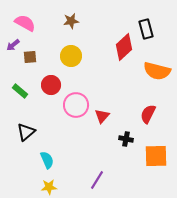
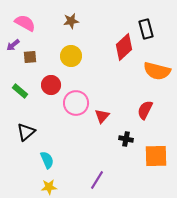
pink circle: moved 2 px up
red semicircle: moved 3 px left, 4 px up
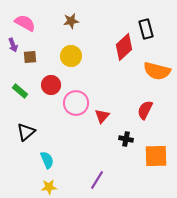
purple arrow: rotated 72 degrees counterclockwise
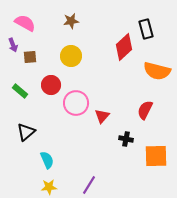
purple line: moved 8 px left, 5 px down
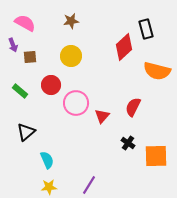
red semicircle: moved 12 px left, 3 px up
black cross: moved 2 px right, 4 px down; rotated 24 degrees clockwise
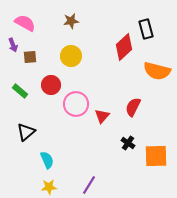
pink circle: moved 1 px down
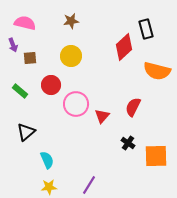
pink semicircle: rotated 15 degrees counterclockwise
brown square: moved 1 px down
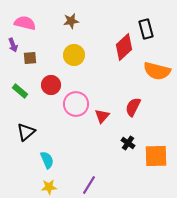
yellow circle: moved 3 px right, 1 px up
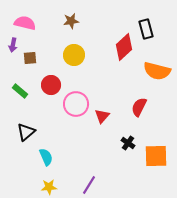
purple arrow: rotated 32 degrees clockwise
red semicircle: moved 6 px right
cyan semicircle: moved 1 px left, 3 px up
